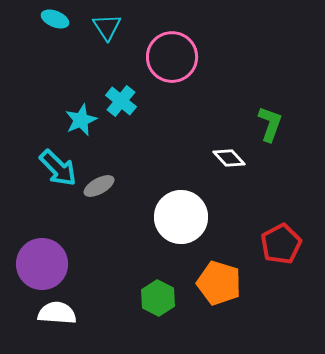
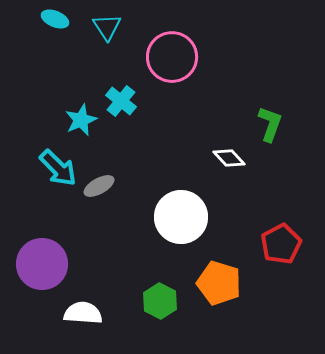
green hexagon: moved 2 px right, 3 px down
white semicircle: moved 26 px right
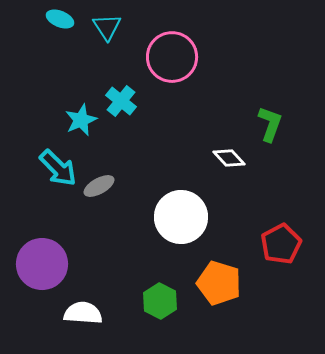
cyan ellipse: moved 5 px right
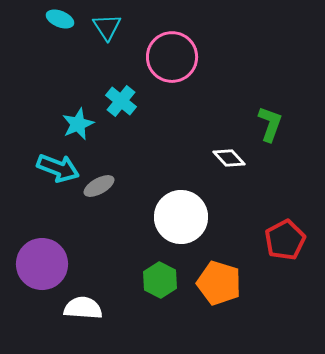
cyan star: moved 3 px left, 4 px down
cyan arrow: rotated 24 degrees counterclockwise
red pentagon: moved 4 px right, 4 px up
green hexagon: moved 21 px up
white semicircle: moved 5 px up
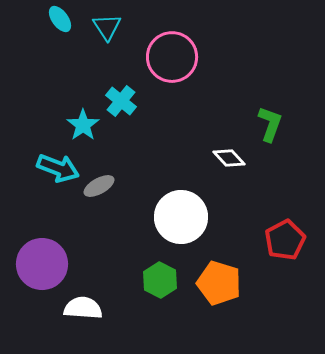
cyan ellipse: rotated 32 degrees clockwise
cyan star: moved 5 px right, 1 px down; rotated 12 degrees counterclockwise
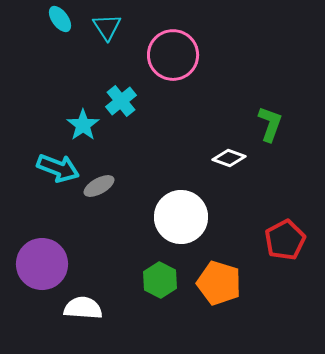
pink circle: moved 1 px right, 2 px up
cyan cross: rotated 12 degrees clockwise
white diamond: rotated 28 degrees counterclockwise
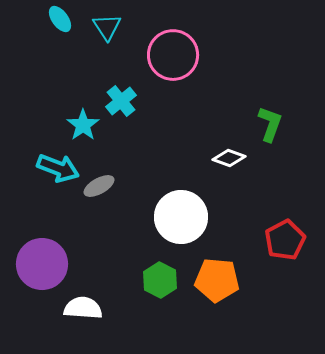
orange pentagon: moved 2 px left, 3 px up; rotated 12 degrees counterclockwise
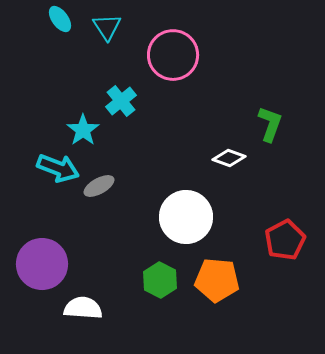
cyan star: moved 5 px down
white circle: moved 5 px right
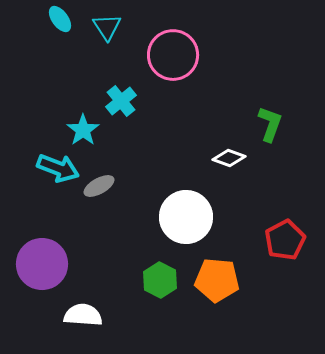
white semicircle: moved 7 px down
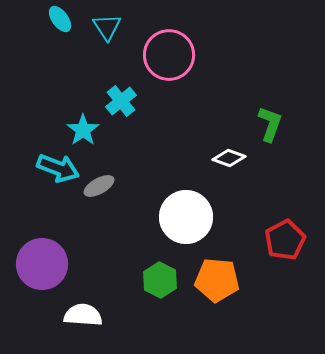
pink circle: moved 4 px left
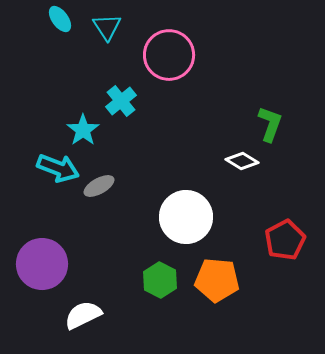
white diamond: moved 13 px right, 3 px down; rotated 12 degrees clockwise
white semicircle: rotated 30 degrees counterclockwise
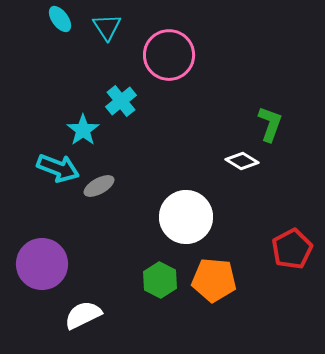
red pentagon: moved 7 px right, 9 px down
orange pentagon: moved 3 px left
